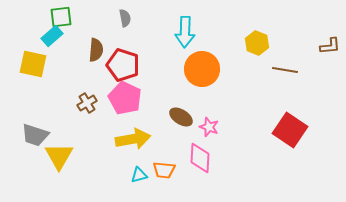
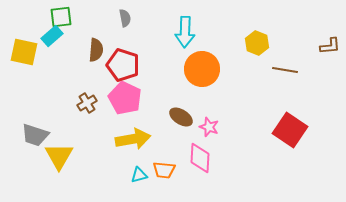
yellow square: moved 9 px left, 12 px up
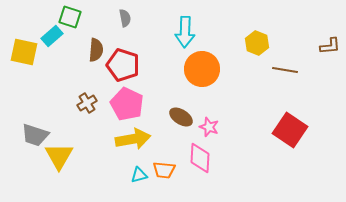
green square: moved 9 px right; rotated 25 degrees clockwise
pink pentagon: moved 2 px right, 6 px down
